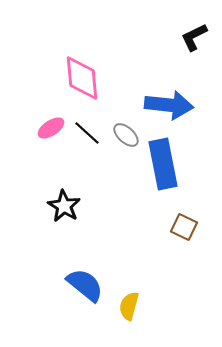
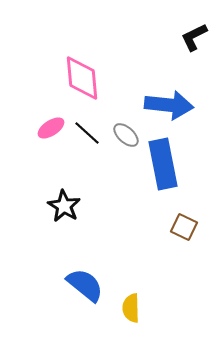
yellow semicircle: moved 2 px right, 2 px down; rotated 16 degrees counterclockwise
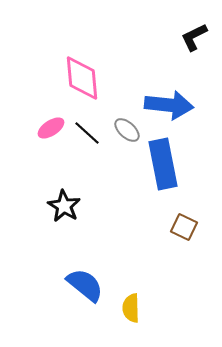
gray ellipse: moved 1 px right, 5 px up
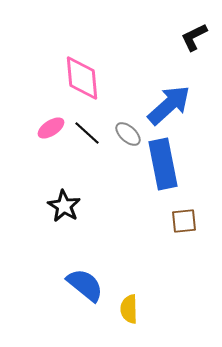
blue arrow: rotated 48 degrees counterclockwise
gray ellipse: moved 1 px right, 4 px down
brown square: moved 6 px up; rotated 32 degrees counterclockwise
yellow semicircle: moved 2 px left, 1 px down
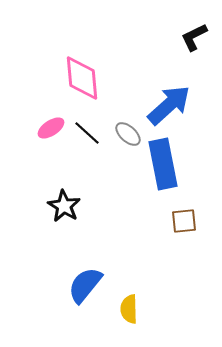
blue semicircle: rotated 90 degrees counterclockwise
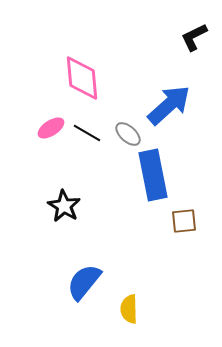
black line: rotated 12 degrees counterclockwise
blue rectangle: moved 10 px left, 11 px down
blue semicircle: moved 1 px left, 3 px up
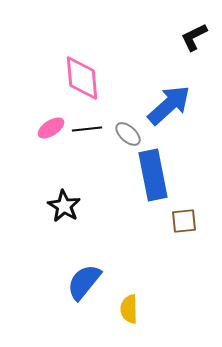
black line: moved 4 px up; rotated 36 degrees counterclockwise
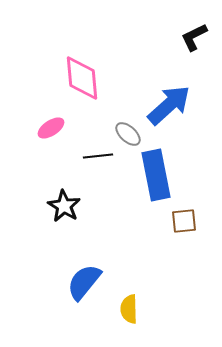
black line: moved 11 px right, 27 px down
blue rectangle: moved 3 px right
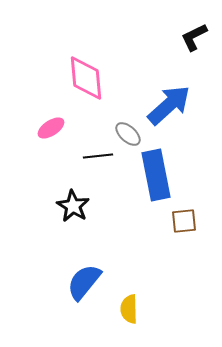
pink diamond: moved 4 px right
black star: moved 9 px right
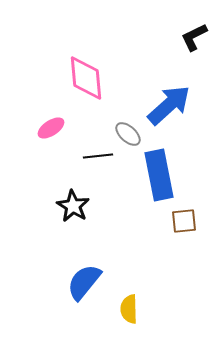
blue rectangle: moved 3 px right
